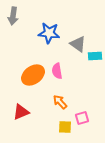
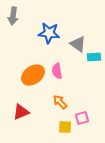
cyan rectangle: moved 1 px left, 1 px down
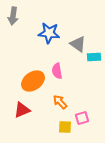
orange ellipse: moved 6 px down
red triangle: moved 1 px right, 2 px up
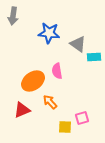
orange arrow: moved 10 px left
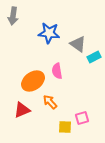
cyan rectangle: rotated 24 degrees counterclockwise
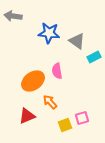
gray arrow: rotated 90 degrees clockwise
gray triangle: moved 1 px left, 3 px up
red triangle: moved 5 px right, 6 px down
yellow square: moved 2 px up; rotated 24 degrees counterclockwise
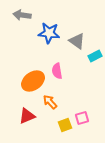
gray arrow: moved 9 px right, 1 px up
cyan rectangle: moved 1 px right, 1 px up
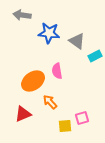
red triangle: moved 4 px left, 2 px up
yellow square: moved 1 px down; rotated 16 degrees clockwise
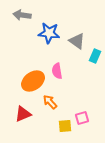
cyan rectangle: rotated 40 degrees counterclockwise
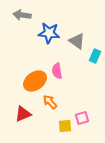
orange ellipse: moved 2 px right
